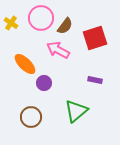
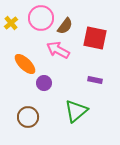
yellow cross: rotated 16 degrees clockwise
red square: rotated 30 degrees clockwise
brown circle: moved 3 px left
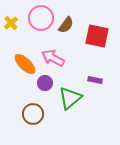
brown semicircle: moved 1 px right, 1 px up
red square: moved 2 px right, 2 px up
pink arrow: moved 5 px left, 8 px down
purple circle: moved 1 px right
green triangle: moved 6 px left, 13 px up
brown circle: moved 5 px right, 3 px up
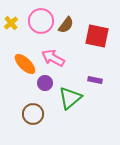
pink circle: moved 3 px down
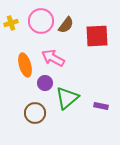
yellow cross: rotated 24 degrees clockwise
red square: rotated 15 degrees counterclockwise
orange ellipse: moved 1 px down; rotated 30 degrees clockwise
purple rectangle: moved 6 px right, 26 px down
green triangle: moved 3 px left
brown circle: moved 2 px right, 1 px up
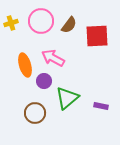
brown semicircle: moved 3 px right
purple circle: moved 1 px left, 2 px up
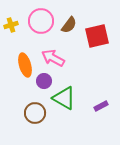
yellow cross: moved 2 px down
red square: rotated 10 degrees counterclockwise
green triangle: moved 3 px left; rotated 50 degrees counterclockwise
purple rectangle: rotated 40 degrees counterclockwise
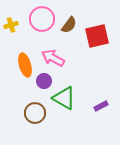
pink circle: moved 1 px right, 2 px up
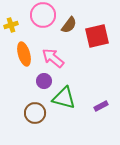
pink circle: moved 1 px right, 4 px up
pink arrow: rotated 10 degrees clockwise
orange ellipse: moved 1 px left, 11 px up
green triangle: rotated 15 degrees counterclockwise
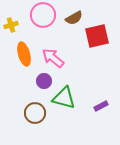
brown semicircle: moved 5 px right, 7 px up; rotated 24 degrees clockwise
